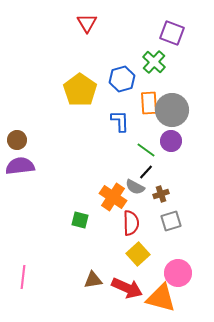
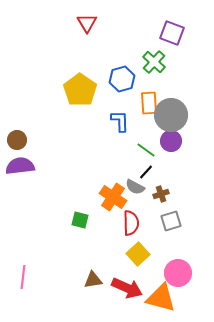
gray circle: moved 1 px left, 5 px down
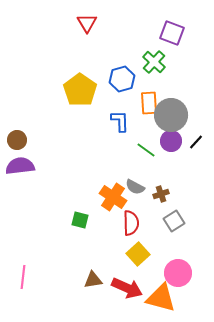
black line: moved 50 px right, 30 px up
gray square: moved 3 px right; rotated 15 degrees counterclockwise
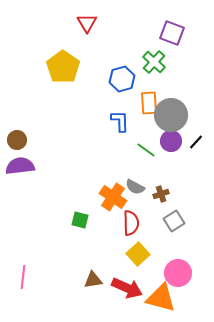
yellow pentagon: moved 17 px left, 23 px up
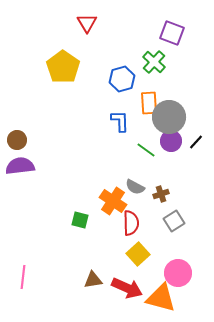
gray circle: moved 2 px left, 2 px down
orange cross: moved 4 px down
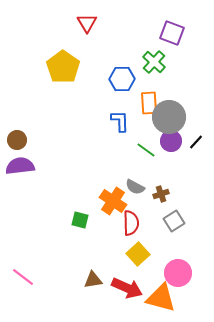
blue hexagon: rotated 15 degrees clockwise
pink line: rotated 60 degrees counterclockwise
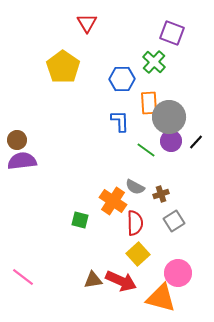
purple semicircle: moved 2 px right, 5 px up
red semicircle: moved 4 px right
red arrow: moved 6 px left, 7 px up
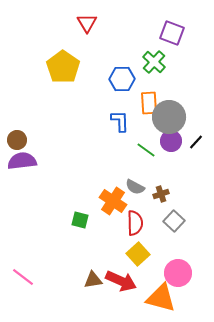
gray square: rotated 15 degrees counterclockwise
